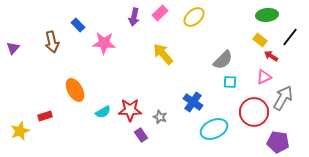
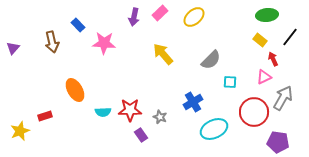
red arrow: moved 2 px right, 3 px down; rotated 32 degrees clockwise
gray semicircle: moved 12 px left
blue cross: rotated 24 degrees clockwise
cyan semicircle: rotated 28 degrees clockwise
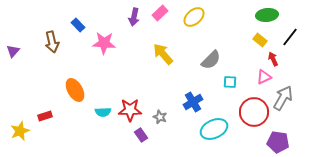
purple triangle: moved 3 px down
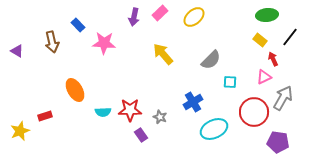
purple triangle: moved 4 px right; rotated 40 degrees counterclockwise
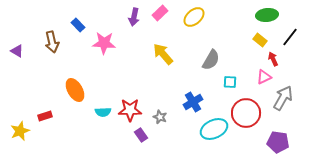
gray semicircle: rotated 15 degrees counterclockwise
red circle: moved 8 px left, 1 px down
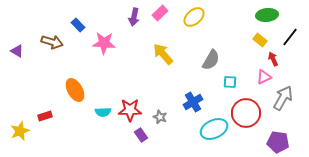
brown arrow: rotated 60 degrees counterclockwise
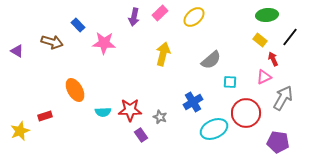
yellow arrow: rotated 55 degrees clockwise
gray semicircle: rotated 20 degrees clockwise
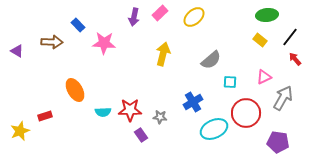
brown arrow: rotated 15 degrees counterclockwise
red arrow: moved 22 px right; rotated 16 degrees counterclockwise
gray star: rotated 16 degrees counterclockwise
